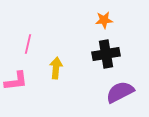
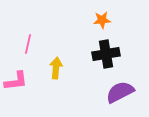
orange star: moved 2 px left
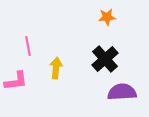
orange star: moved 5 px right, 3 px up
pink line: moved 2 px down; rotated 24 degrees counterclockwise
black cross: moved 1 px left, 5 px down; rotated 32 degrees counterclockwise
purple semicircle: moved 2 px right; rotated 24 degrees clockwise
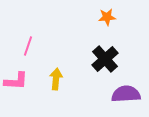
pink line: rotated 30 degrees clockwise
yellow arrow: moved 11 px down
pink L-shape: rotated 10 degrees clockwise
purple semicircle: moved 4 px right, 2 px down
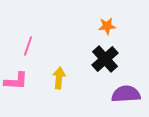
orange star: moved 9 px down
yellow arrow: moved 3 px right, 1 px up
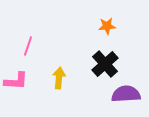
black cross: moved 5 px down
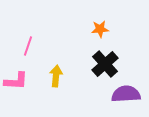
orange star: moved 7 px left, 3 px down
yellow arrow: moved 3 px left, 2 px up
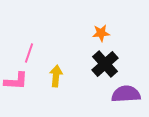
orange star: moved 1 px right, 4 px down
pink line: moved 1 px right, 7 px down
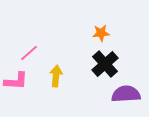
pink line: rotated 30 degrees clockwise
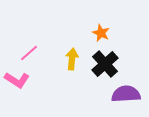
orange star: rotated 30 degrees clockwise
yellow arrow: moved 16 px right, 17 px up
pink L-shape: moved 1 px right, 1 px up; rotated 30 degrees clockwise
